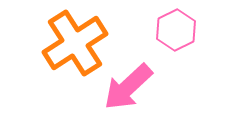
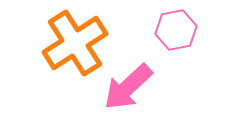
pink hexagon: rotated 15 degrees clockwise
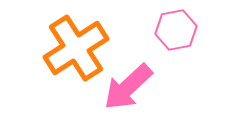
orange cross: moved 1 px right, 5 px down
